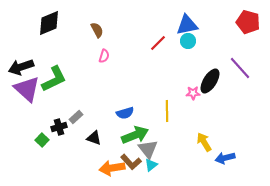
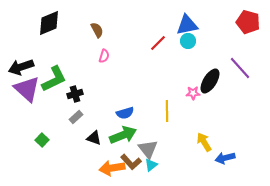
black cross: moved 16 px right, 33 px up
green arrow: moved 12 px left
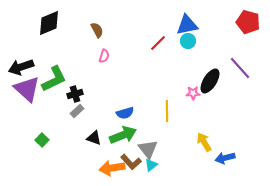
gray rectangle: moved 1 px right, 6 px up
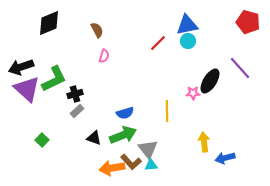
yellow arrow: rotated 24 degrees clockwise
cyan triangle: rotated 32 degrees clockwise
